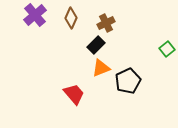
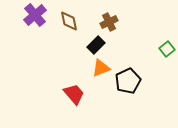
brown diamond: moved 2 px left, 3 px down; rotated 35 degrees counterclockwise
brown cross: moved 3 px right, 1 px up
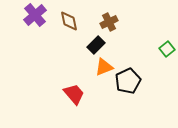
orange triangle: moved 3 px right, 1 px up
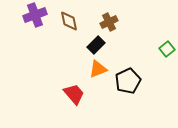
purple cross: rotated 20 degrees clockwise
orange triangle: moved 6 px left, 2 px down
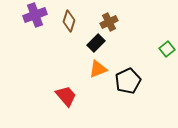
brown diamond: rotated 30 degrees clockwise
black rectangle: moved 2 px up
red trapezoid: moved 8 px left, 2 px down
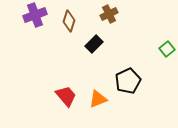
brown cross: moved 8 px up
black rectangle: moved 2 px left, 1 px down
orange triangle: moved 30 px down
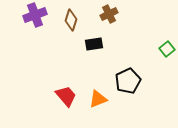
brown diamond: moved 2 px right, 1 px up
black rectangle: rotated 36 degrees clockwise
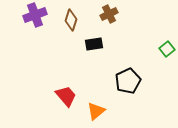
orange triangle: moved 2 px left, 12 px down; rotated 18 degrees counterclockwise
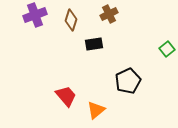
orange triangle: moved 1 px up
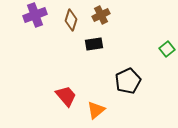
brown cross: moved 8 px left, 1 px down
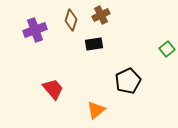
purple cross: moved 15 px down
red trapezoid: moved 13 px left, 7 px up
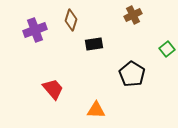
brown cross: moved 32 px right
black pentagon: moved 4 px right, 7 px up; rotated 15 degrees counterclockwise
orange triangle: rotated 42 degrees clockwise
